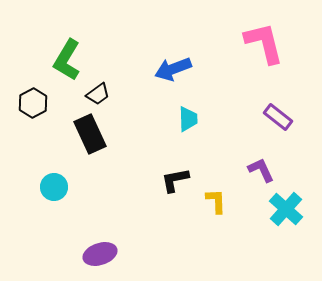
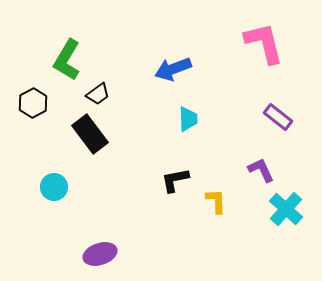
black rectangle: rotated 12 degrees counterclockwise
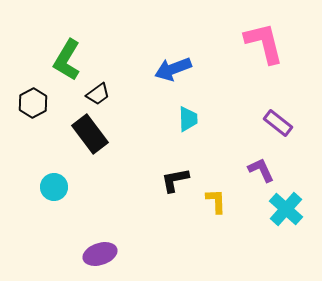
purple rectangle: moved 6 px down
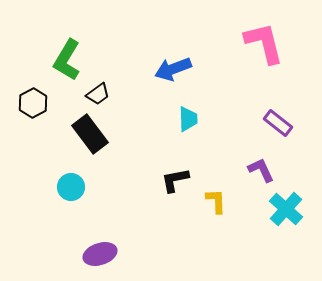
cyan circle: moved 17 px right
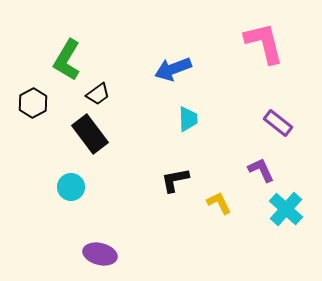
yellow L-shape: moved 3 px right, 2 px down; rotated 24 degrees counterclockwise
purple ellipse: rotated 32 degrees clockwise
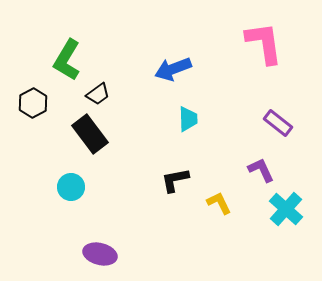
pink L-shape: rotated 6 degrees clockwise
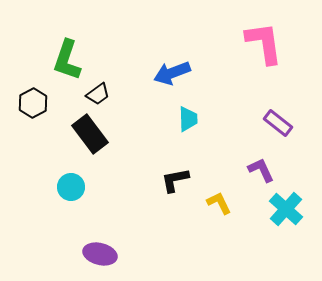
green L-shape: rotated 12 degrees counterclockwise
blue arrow: moved 1 px left, 4 px down
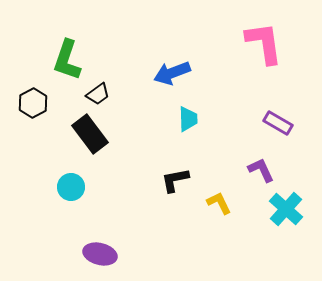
purple rectangle: rotated 8 degrees counterclockwise
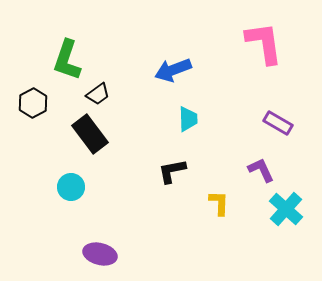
blue arrow: moved 1 px right, 3 px up
black L-shape: moved 3 px left, 9 px up
yellow L-shape: rotated 28 degrees clockwise
